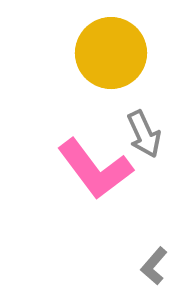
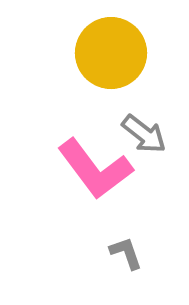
gray arrow: rotated 27 degrees counterclockwise
gray L-shape: moved 28 px left, 13 px up; rotated 120 degrees clockwise
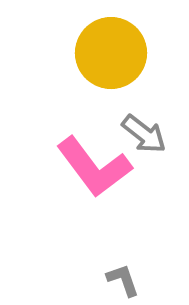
pink L-shape: moved 1 px left, 2 px up
gray L-shape: moved 3 px left, 27 px down
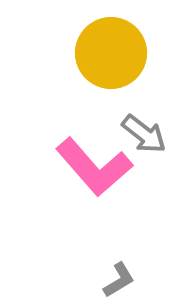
pink L-shape: rotated 4 degrees counterclockwise
gray L-shape: moved 4 px left; rotated 78 degrees clockwise
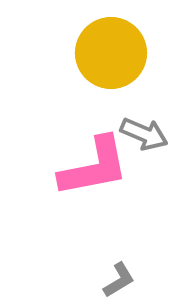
gray arrow: rotated 15 degrees counterclockwise
pink L-shape: rotated 60 degrees counterclockwise
